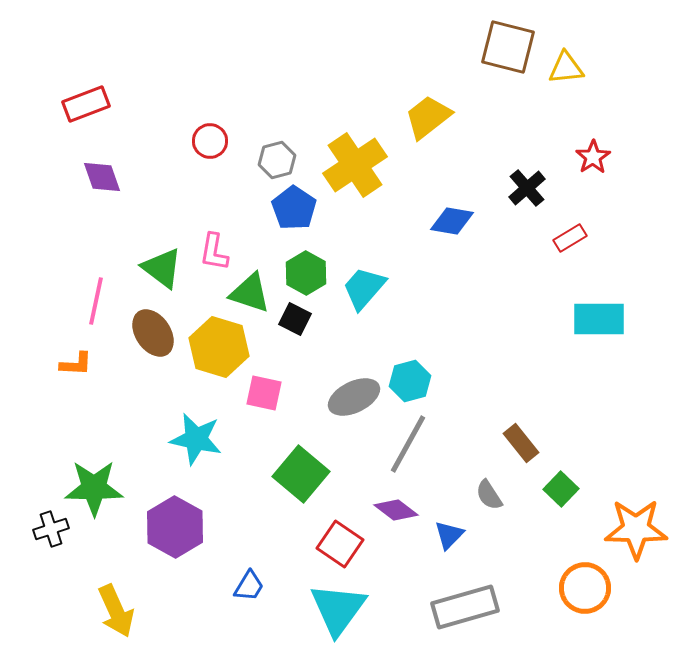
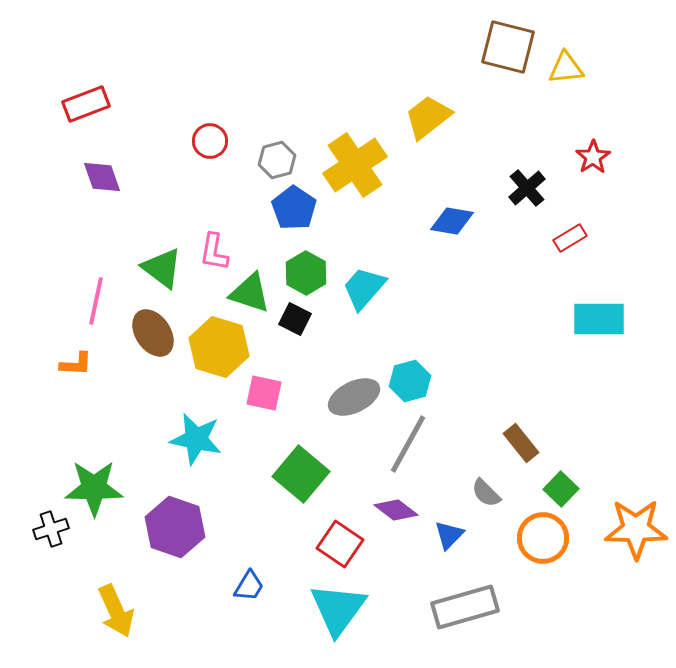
gray semicircle at (489, 495): moved 3 px left, 2 px up; rotated 12 degrees counterclockwise
purple hexagon at (175, 527): rotated 10 degrees counterclockwise
orange circle at (585, 588): moved 42 px left, 50 px up
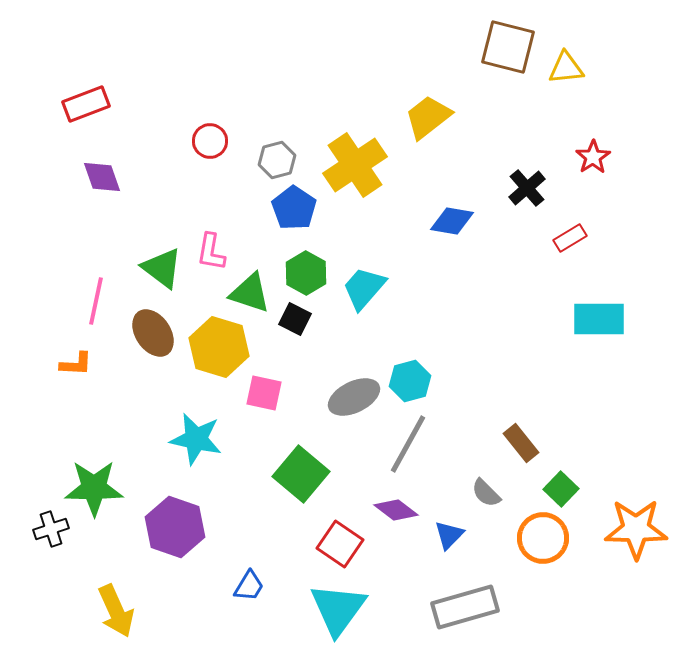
pink L-shape at (214, 252): moved 3 px left
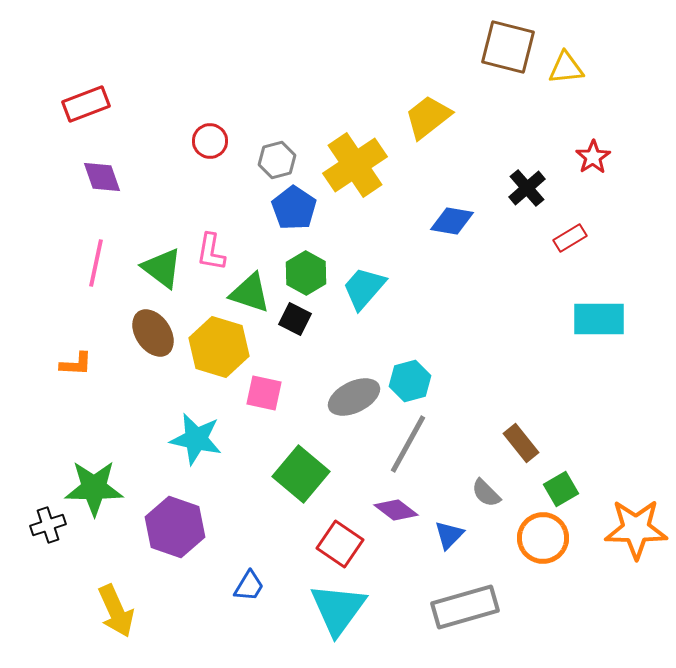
pink line at (96, 301): moved 38 px up
green square at (561, 489): rotated 16 degrees clockwise
black cross at (51, 529): moved 3 px left, 4 px up
